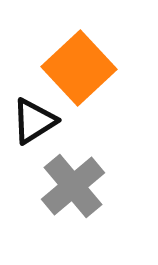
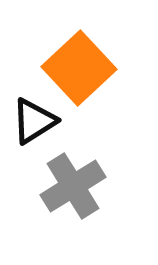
gray cross: rotated 8 degrees clockwise
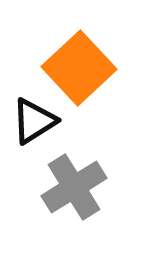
gray cross: moved 1 px right, 1 px down
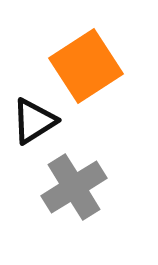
orange square: moved 7 px right, 2 px up; rotated 10 degrees clockwise
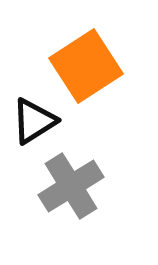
gray cross: moved 3 px left, 1 px up
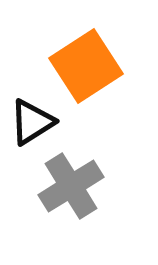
black triangle: moved 2 px left, 1 px down
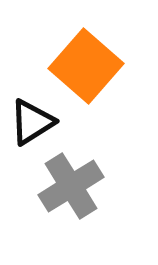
orange square: rotated 16 degrees counterclockwise
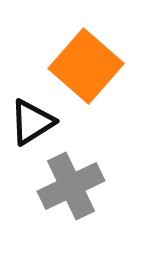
gray cross: rotated 6 degrees clockwise
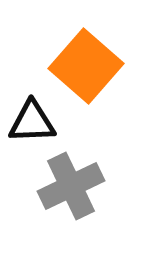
black triangle: rotated 30 degrees clockwise
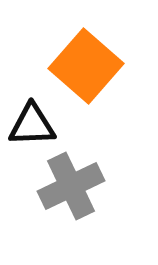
black triangle: moved 3 px down
